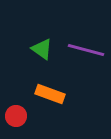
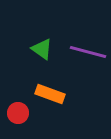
purple line: moved 2 px right, 2 px down
red circle: moved 2 px right, 3 px up
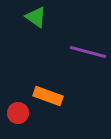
green triangle: moved 6 px left, 32 px up
orange rectangle: moved 2 px left, 2 px down
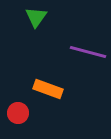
green triangle: rotated 30 degrees clockwise
orange rectangle: moved 7 px up
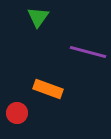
green triangle: moved 2 px right
red circle: moved 1 px left
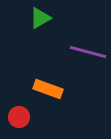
green triangle: moved 2 px right, 1 px down; rotated 25 degrees clockwise
red circle: moved 2 px right, 4 px down
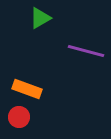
purple line: moved 2 px left, 1 px up
orange rectangle: moved 21 px left
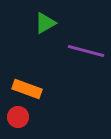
green triangle: moved 5 px right, 5 px down
red circle: moved 1 px left
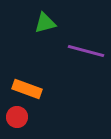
green triangle: rotated 15 degrees clockwise
red circle: moved 1 px left
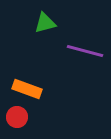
purple line: moved 1 px left
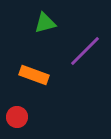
purple line: rotated 60 degrees counterclockwise
orange rectangle: moved 7 px right, 14 px up
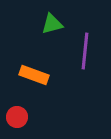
green triangle: moved 7 px right, 1 px down
purple line: rotated 39 degrees counterclockwise
